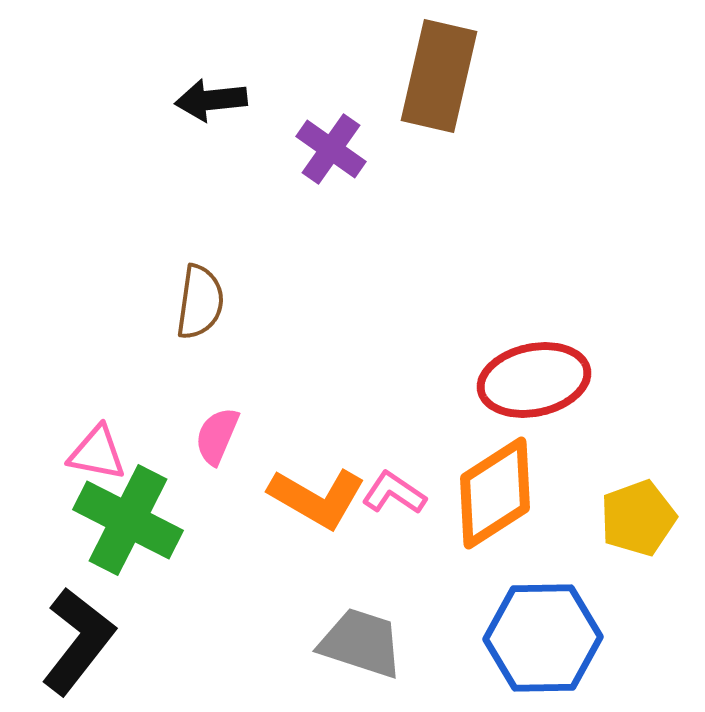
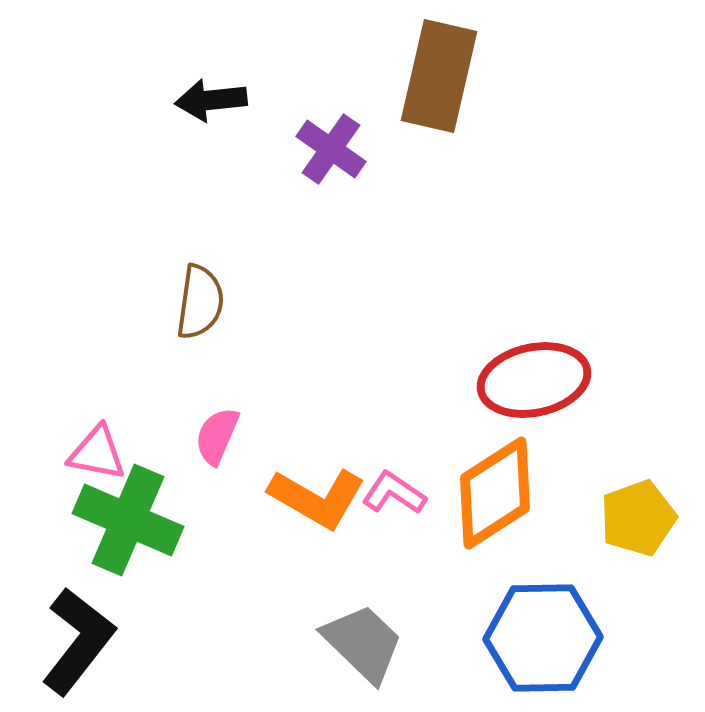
green cross: rotated 4 degrees counterclockwise
gray trapezoid: moved 2 px right; rotated 26 degrees clockwise
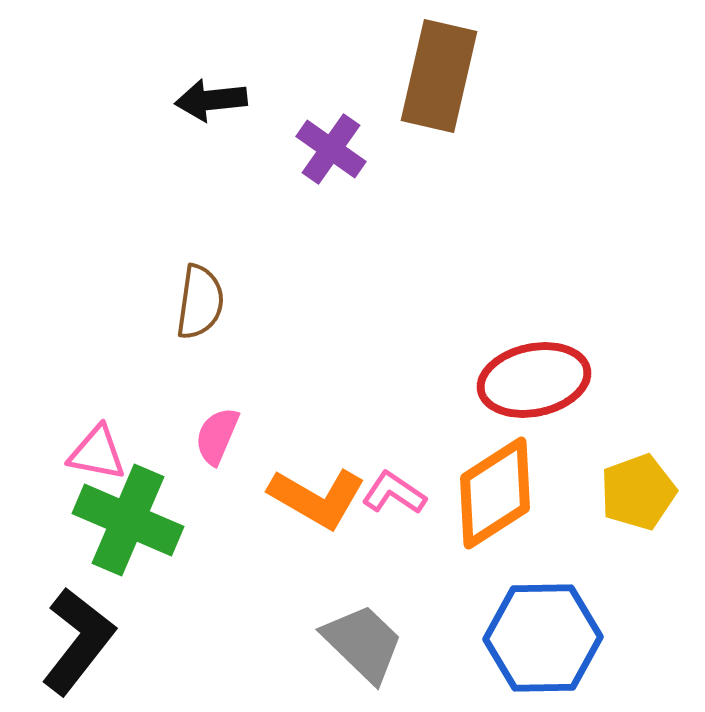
yellow pentagon: moved 26 px up
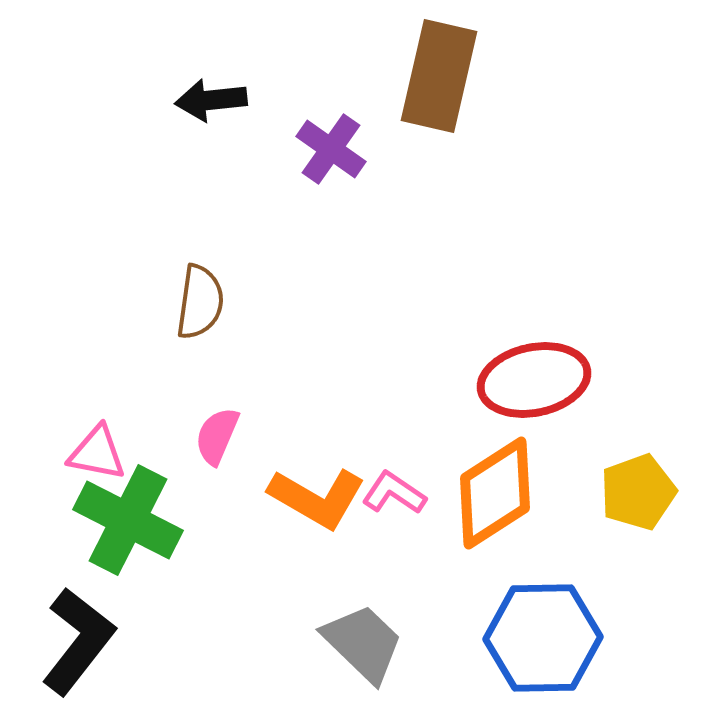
green cross: rotated 4 degrees clockwise
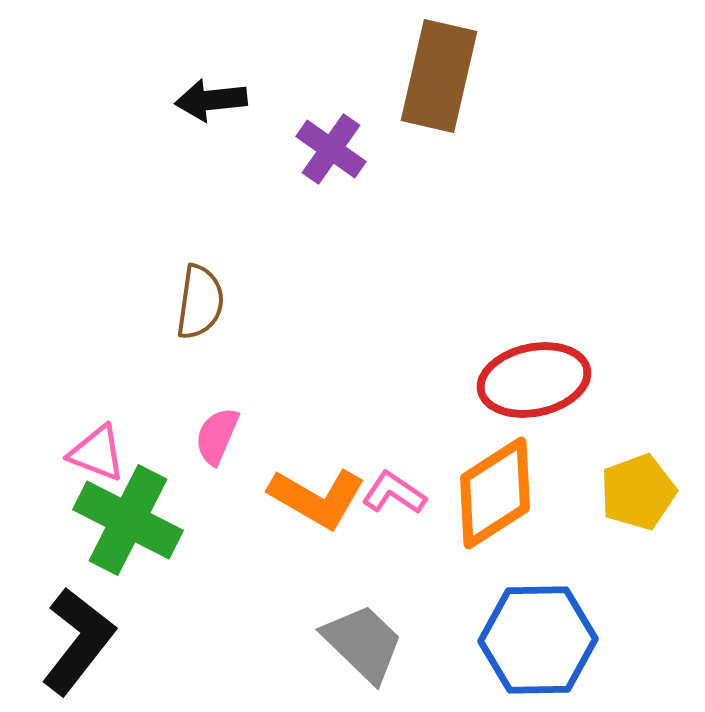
pink triangle: rotated 10 degrees clockwise
blue hexagon: moved 5 px left, 2 px down
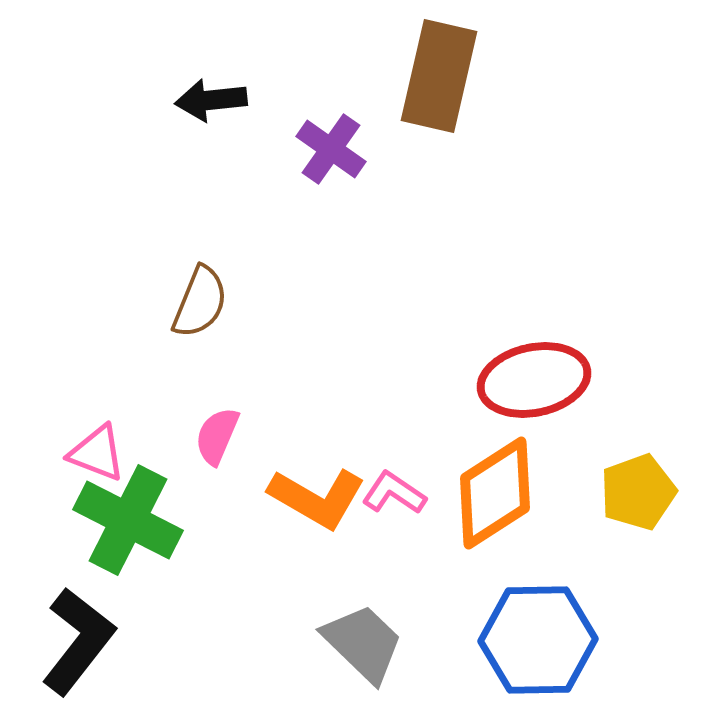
brown semicircle: rotated 14 degrees clockwise
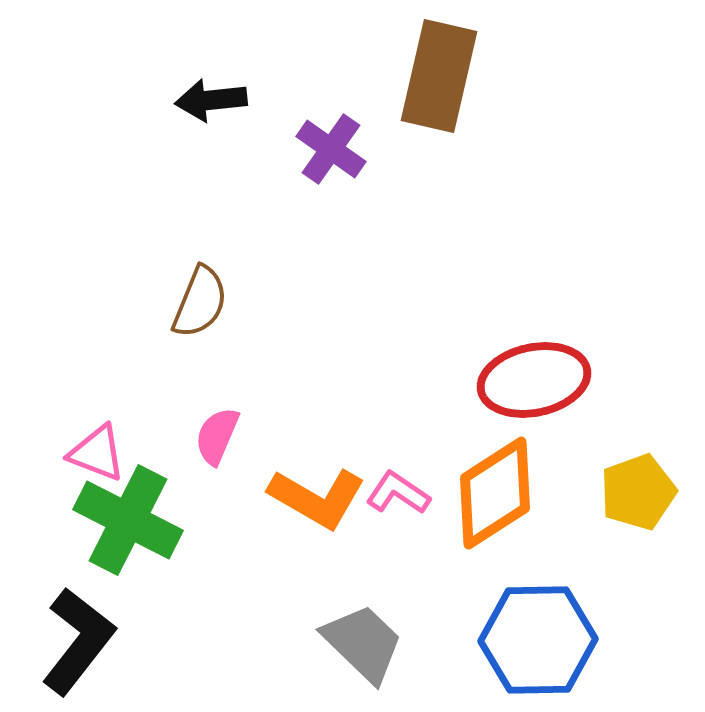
pink L-shape: moved 4 px right
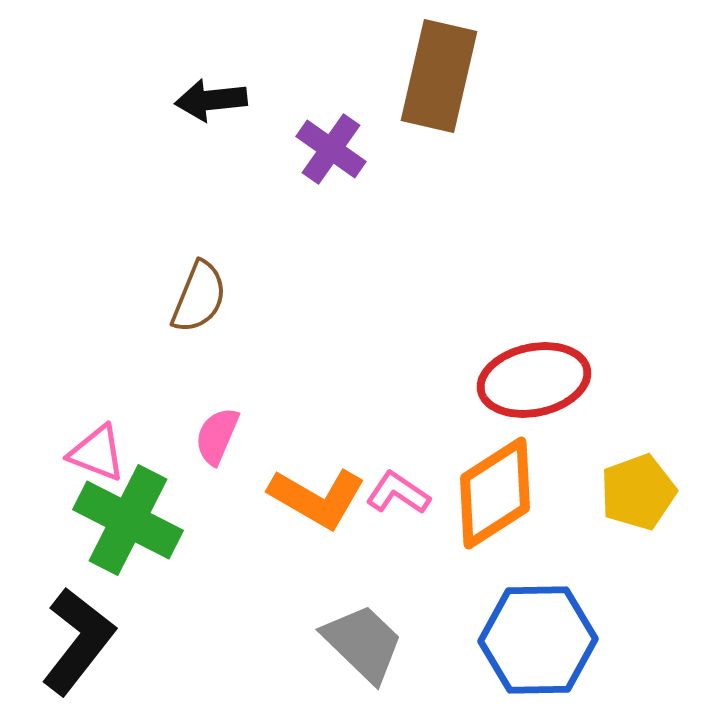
brown semicircle: moved 1 px left, 5 px up
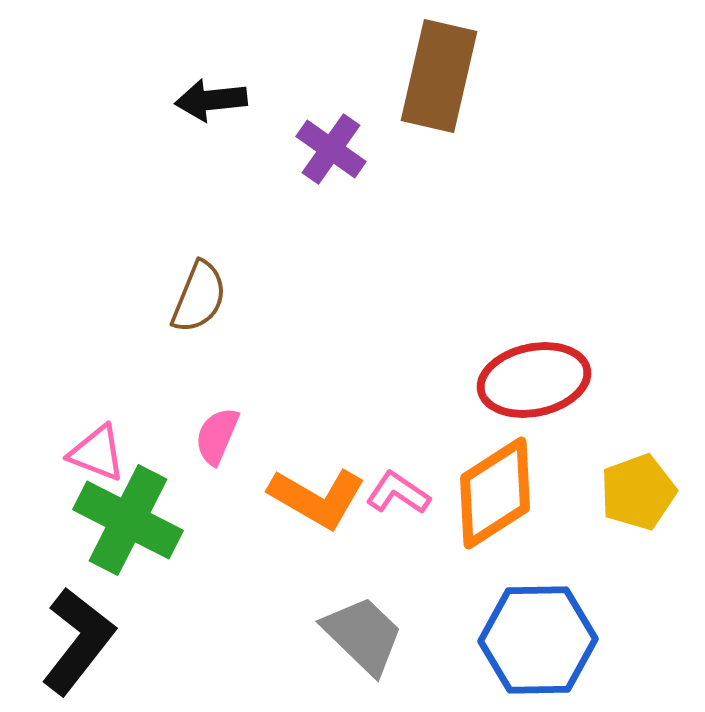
gray trapezoid: moved 8 px up
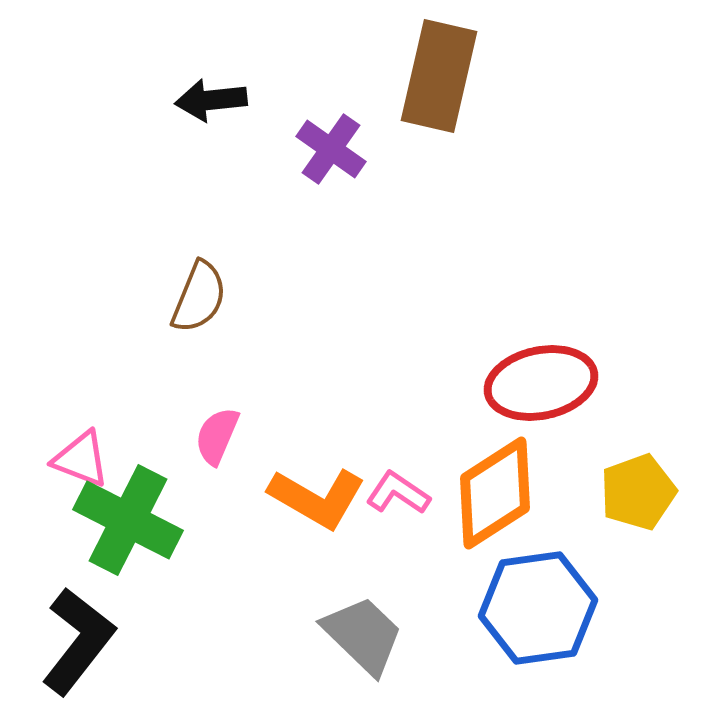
red ellipse: moved 7 px right, 3 px down
pink triangle: moved 16 px left, 6 px down
blue hexagon: moved 32 px up; rotated 7 degrees counterclockwise
